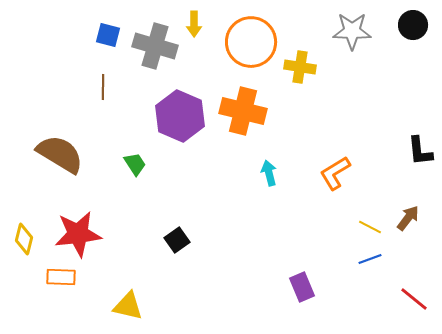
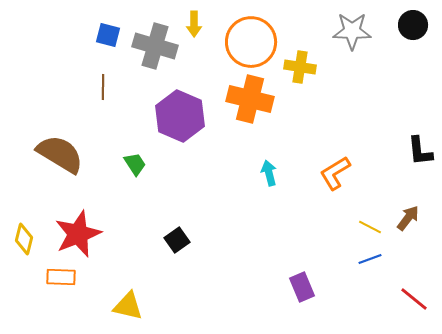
orange cross: moved 7 px right, 12 px up
red star: rotated 15 degrees counterclockwise
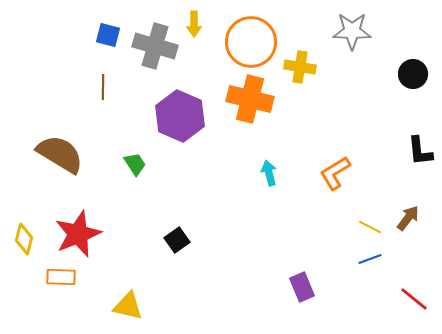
black circle: moved 49 px down
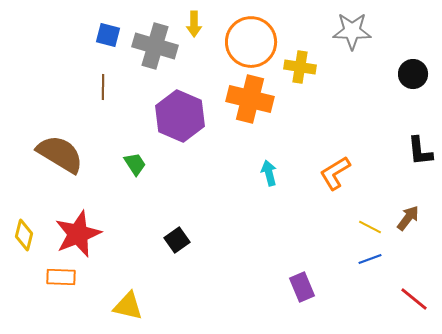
yellow diamond: moved 4 px up
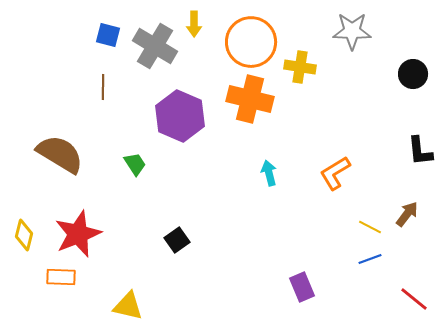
gray cross: rotated 15 degrees clockwise
brown arrow: moved 1 px left, 4 px up
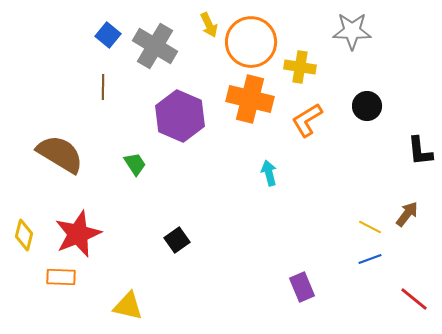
yellow arrow: moved 15 px right, 1 px down; rotated 25 degrees counterclockwise
blue square: rotated 25 degrees clockwise
black circle: moved 46 px left, 32 px down
orange L-shape: moved 28 px left, 53 px up
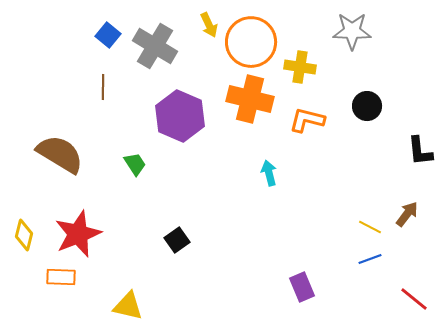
orange L-shape: rotated 45 degrees clockwise
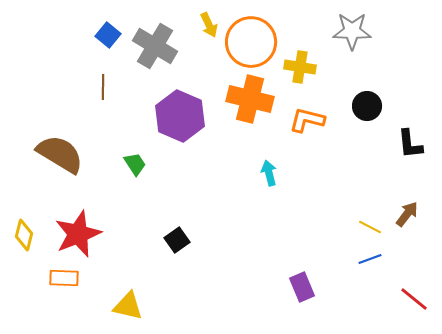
black L-shape: moved 10 px left, 7 px up
orange rectangle: moved 3 px right, 1 px down
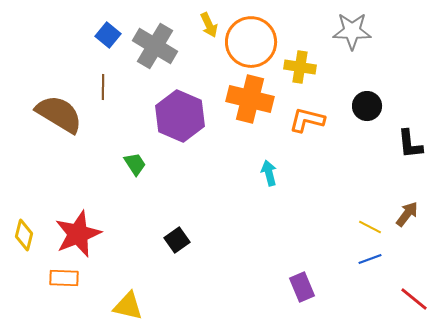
brown semicircle: moved 1 px left, 40 px up
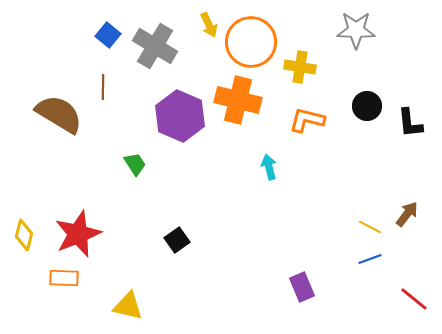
gray star: moved 4 px right, 1 px up
orange cross: moved 12 px left, 1 px down
black L-shape: moved 21 px up
cyan arrow: moved 6 px up
